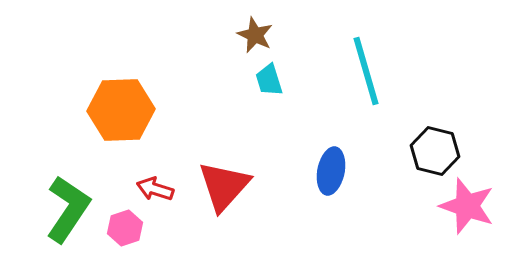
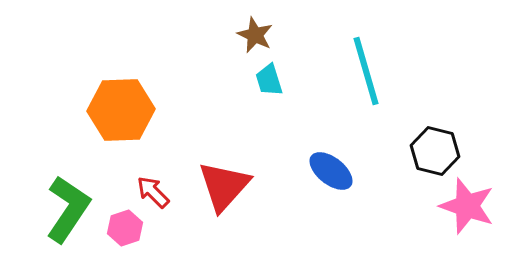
blue ellipse: rotated 63 degrees counterclockwise
red arrow: moved 2 px left, 3 px down; rotated 27 degrees clockwise
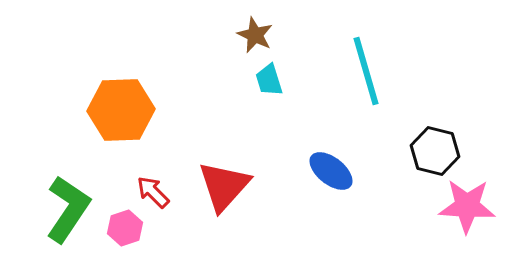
pink star: rotated 16 degrees counterclockwise
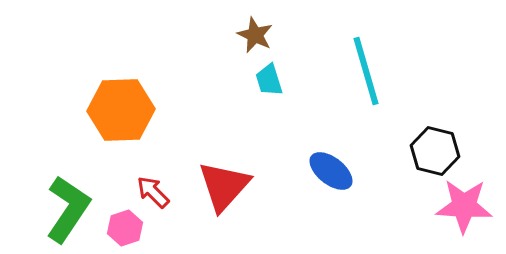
pink star: moved 3 px left
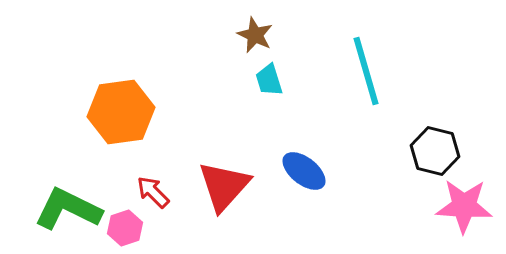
orange hexagon: moved 2 px down; rotated 6 degrees counterclockwise
blue ellipse: moved 27 px left
green L-shape: rotated 98 degrees counterclockwise
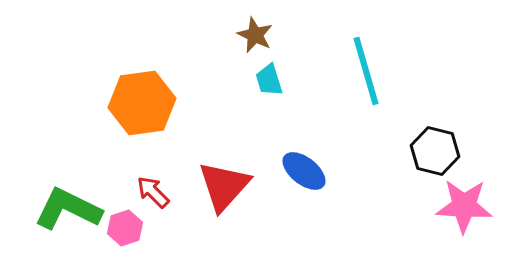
orange hexagon: moved 21 px right, 9 px up
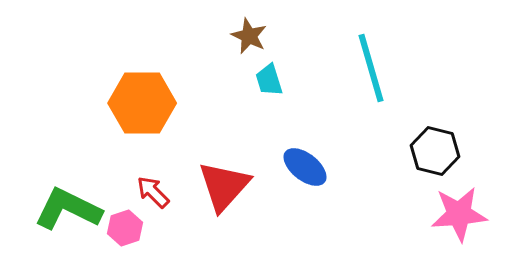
brown star: moved 6 px left, 1 px down
cyan line: moved 5 px right, 3 px up
orange hexagon: rotated 8 degrees clockwise
blue ellipse: moved 1 px right, 4 px up
pink star: moved 5 px left, 8 px down; rotated 8 degrees counterclockwise
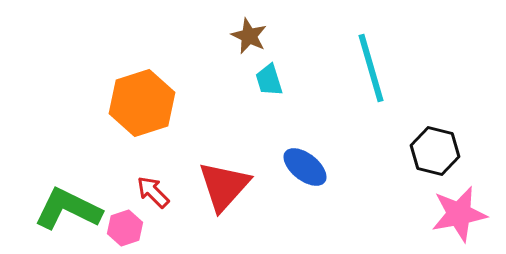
orange hexagon: rotated 18 degrees counterclockwise
pink star: rotated 6 degrees counterclockwise
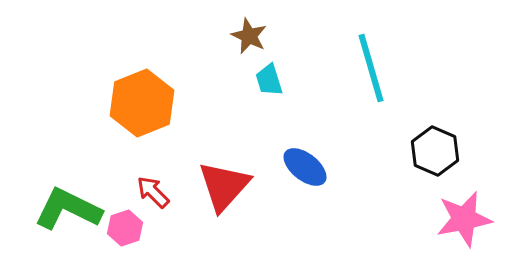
orange hexagon: rotated 4 degrees counterclockwise
black hexagon: rotated 9 degrees clockwise
pink star: moved 5 px right, 5 px down
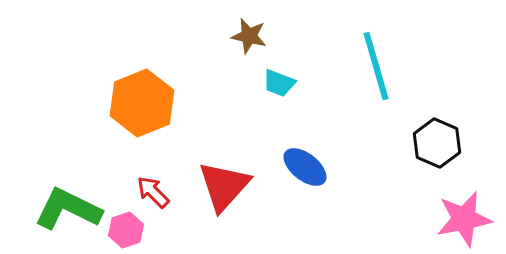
brown star: rotated 12 degrees counterclockwise
cyan line: moved 5 px right, 2 px up
cyan trapezoid: moved 10 px right, 3 px down; rotated 52 degrees counterclockwise
black hexagon: moved 2 px right, 8 px up
pink hexagon: moved 1 px right, 2 px down
